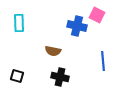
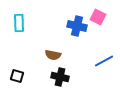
pink square: moved 1 px right, 2 px down
brown semicircle: moved 4 px down
blue line: moved 1 px right; rotated 66 degrees clockwise
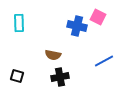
black cross: rotated 24 degrees counterclockwise
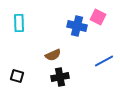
brown semicircle: rotated 35 degrees counterclockwise
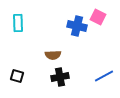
cyan rectangle: moved 1 px left
brown semicircle: rotated 21 degrees clockwise
blue line: moved 15 px down
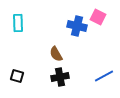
brown semicircle: moved 3 px right, 1 px up; rotated 63 degrees clockwise
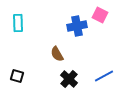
pink square: moved 2 px right, 2 px up
blue cross: rotated 24 degrees counterclockwise
brown semicircle: moved 1 px right
black cross: moved 9 px right, 2 px down; rotated 36 degrees counterclockwise
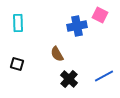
black square: moved 12 px up
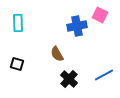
blue line: moved 1 px up
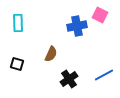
brown semicircle: moved 6 px left; rotated 126 degrees counterclockwise
black cross: rotated 12 degrees clockwise
